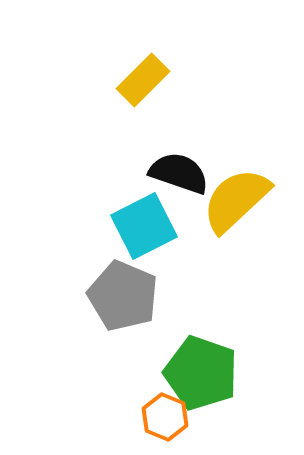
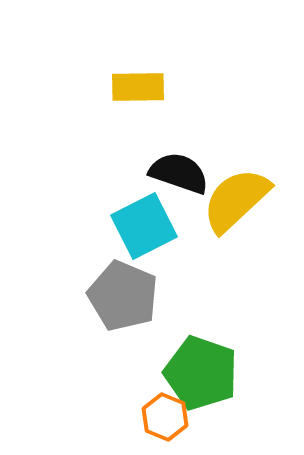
yellow rectangle: moved 5 px left, 7 px down; rotated 44 degrees clockwise
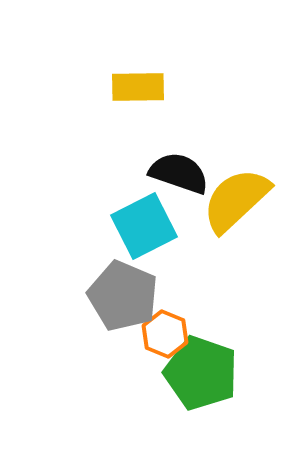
orange hexagon: moved 83 px up
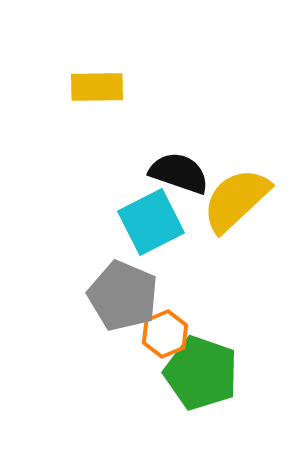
yellow rectangle: moved 41 px left
cyan square: moved 7 px right, 4 px up
orange hexagon: rotated 15 degrees clockwise
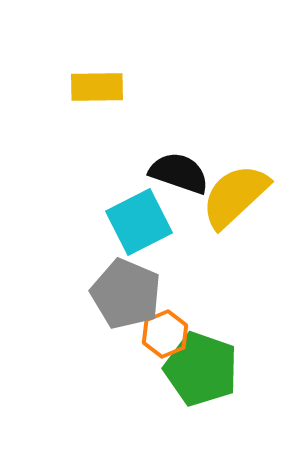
yellow semicircle: moved 1 px left, 4 px up
cyan square: moved 12 px left
gray pentagon: moved 3 px right, 2 px up
green pentagon: moved 4 px up
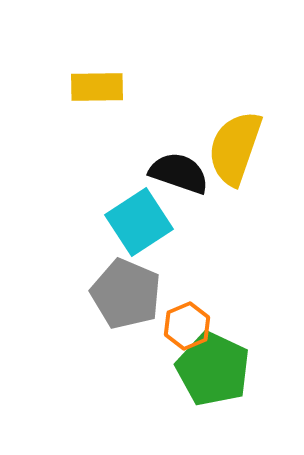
yellow semicircle: moved 48 px up; rotated 28 degrees counterclockwise
cyan square: rotated 6 degrees counterclockwise
orange hexagon: moved 22 px right, 8 px up
green pentagon: moved 12 px right; rotated 6 degrees clockwise
